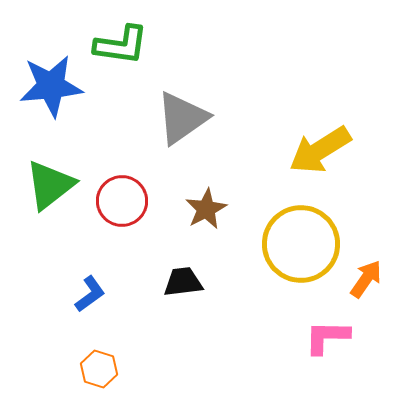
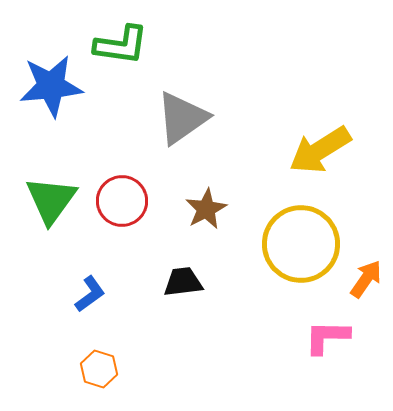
green triangle: moved 1 px right, 15 px down; rotated 16 degrees counterclockwise
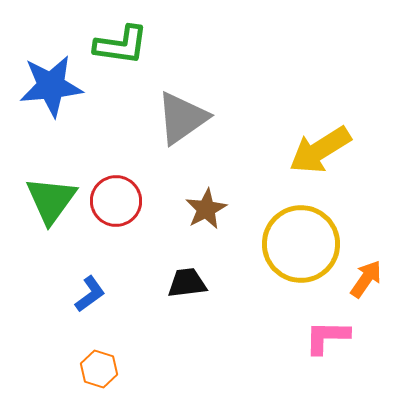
red circle: moved 6 px left
black trapezoid: moved 4 px right, 1 px down
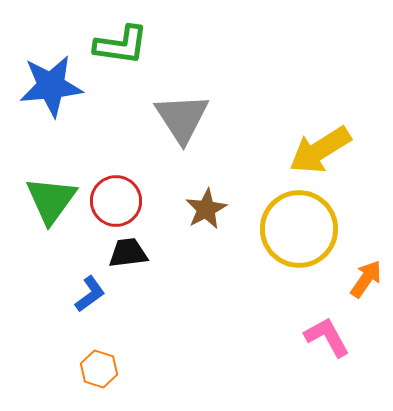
gray triangle: rotated 28 degrees counterclockwise
yellow circle: moved 2 px left, 15 px up
black trapezoid: moved 59 px left, 30 px up
pink L-shape: rotated 60 degrees clockwise
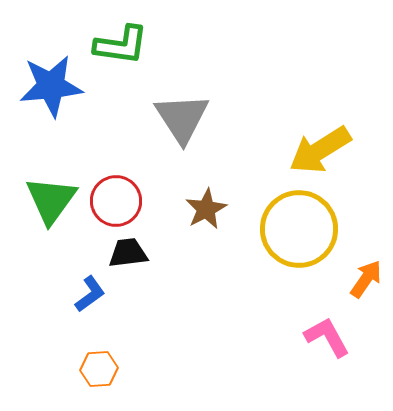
orange hexagon: rotated 21 degrees counterclockwise
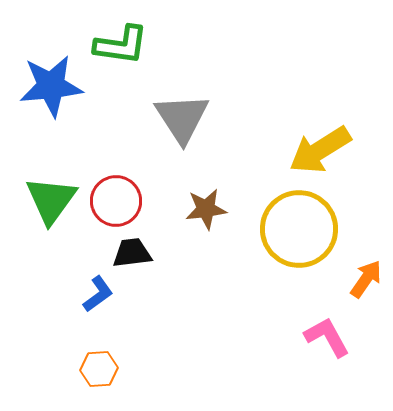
brown star: rotated 21 degrees clockwise
black trapezoid: moved 4 px right
blue L-shape: moved 8 px right
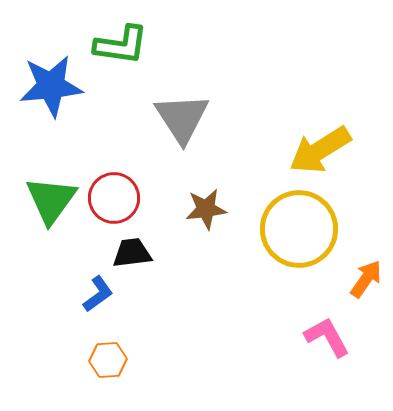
red circle: moved 2 px left, 3 px up
orange hexagon: moved 9 px right, 9 px up
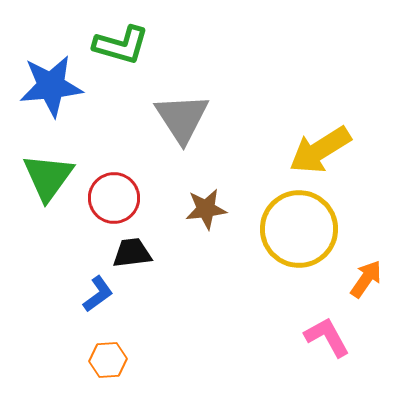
green L-shape: rotated 8 degrees clockwise
green triangle: moved 3 px left, 23 px up
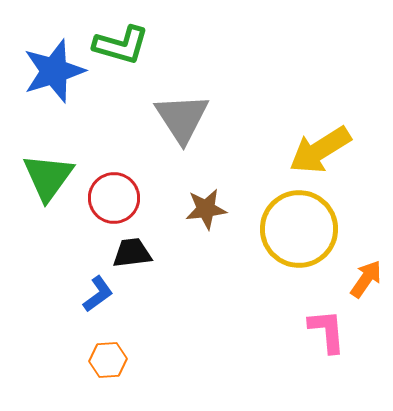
blue star: moved 3 px right, 15 px up; rotated 12 degrees counterclockwise
pink L-shape: moved 6 px up; rotated 24 degrees clockwise
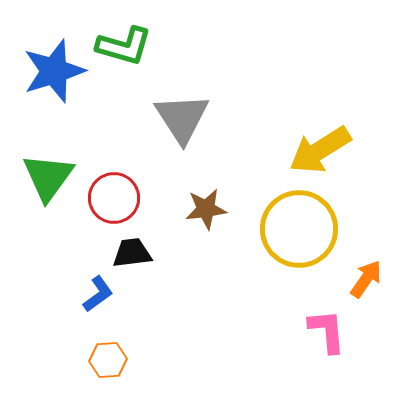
green L-shape: moved 3 px right, 1 px down
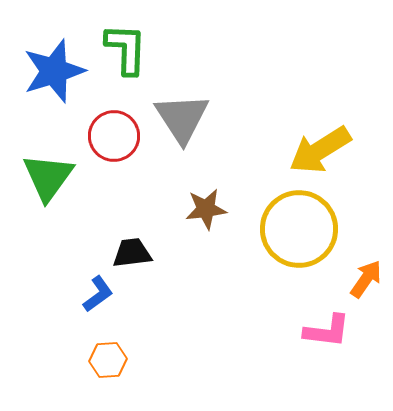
green L-shape: moved 2 px right, 3 px down; rotated 104 degrees counterclockwise
red circle: moved 62 px up
pink L-shape: rotated 102 degrees clockwise
